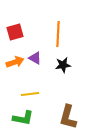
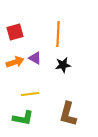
brown L-shape: moved 3 px up
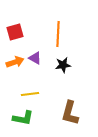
brown L-shape: moved 2 px right, 1 px up
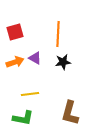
black star: moved 3 px up
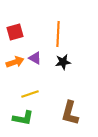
yellow line: rotated 12 degrees counterclockwise
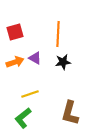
green L-shape: rotated 130 degrees clockwise
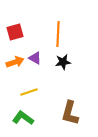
yellow line: moved 1 px left, 2 px up
green L-shape: rotated 75 degrees clockwise
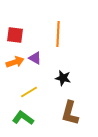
red square: moved 3 px down; rotated 24 degrees clockwise
black star: moved 16 px down; rotated 21 degrees clockwise
yellow line: rotated 12 degrees counterclockwise
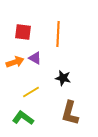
red square: moved 8 px right, 3 px up
yellow line: moved 2 px right
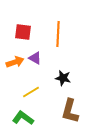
brown L-shape: moved 2 px up
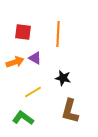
yellow line: moved 2 px right
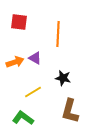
red square: moved 4 px left, 10 px up
